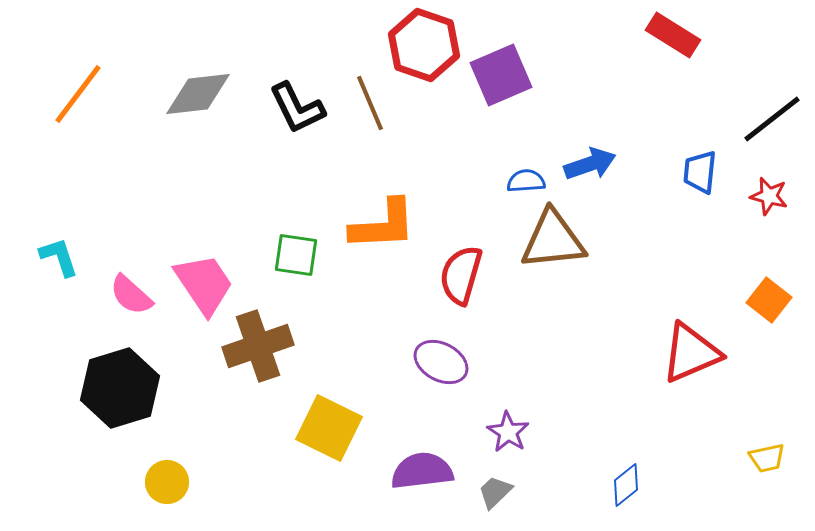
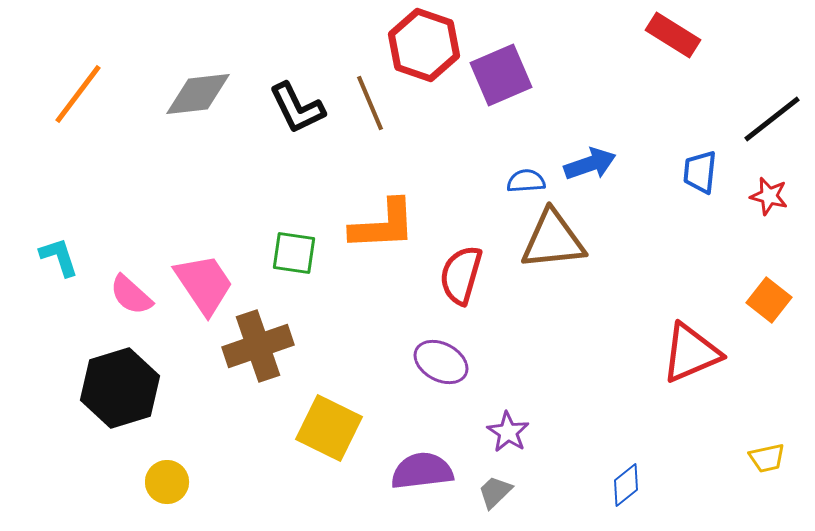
green square: moved 2 px left, 2 px up
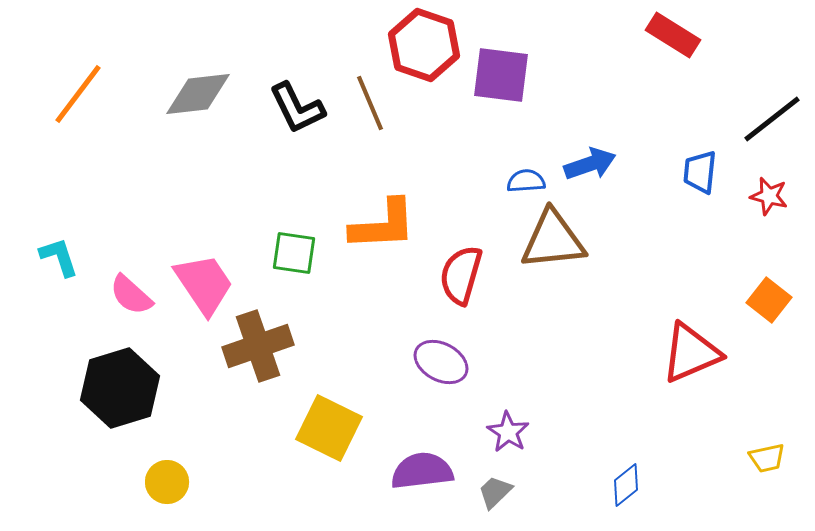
purple square: rotated 30 degrees clockwise
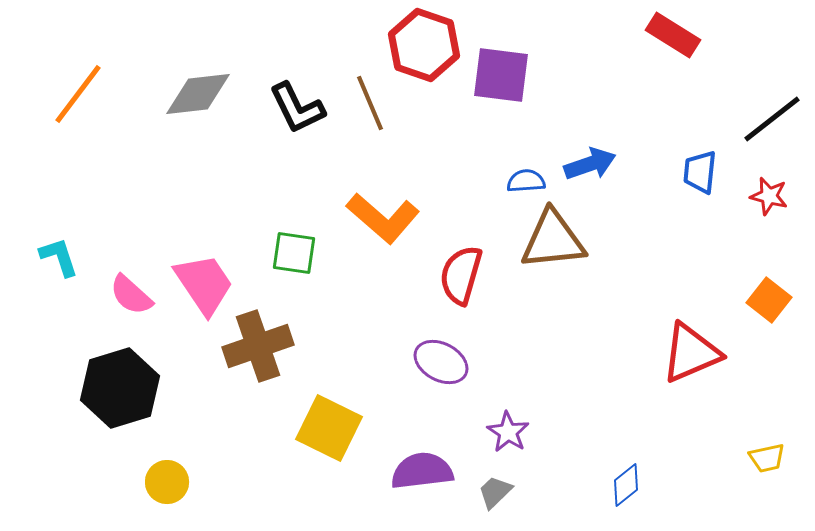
orange L-shape: moved 7 px up; rotated 44 degrees clockwise
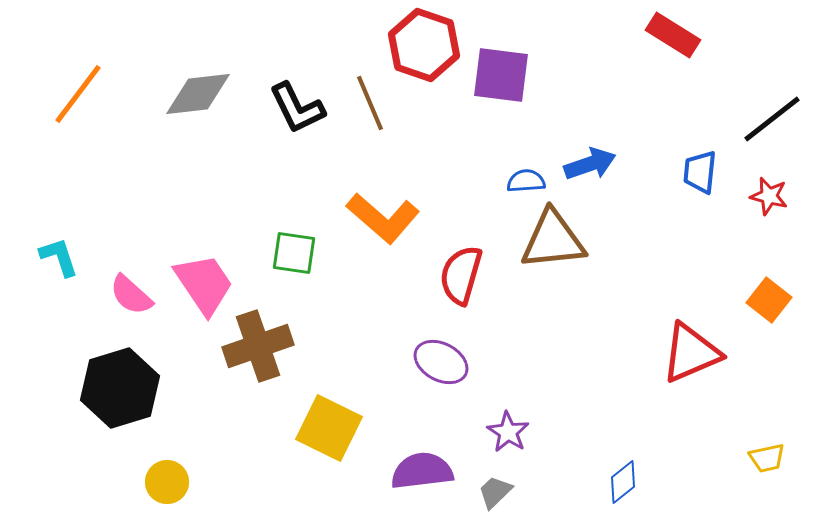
blue diamond: moved 3 px left, 3 px up
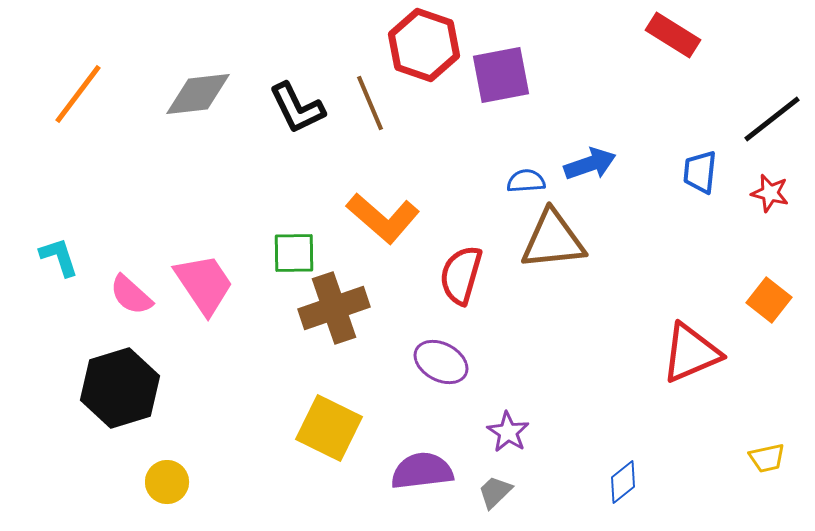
purple square: rotated 18 degrees counterclockwise
red star: moved 1 px right, 3 px up
green square: rotated 9 degrees counterclockwise
brown cross: moved 76 px right, 38 px up
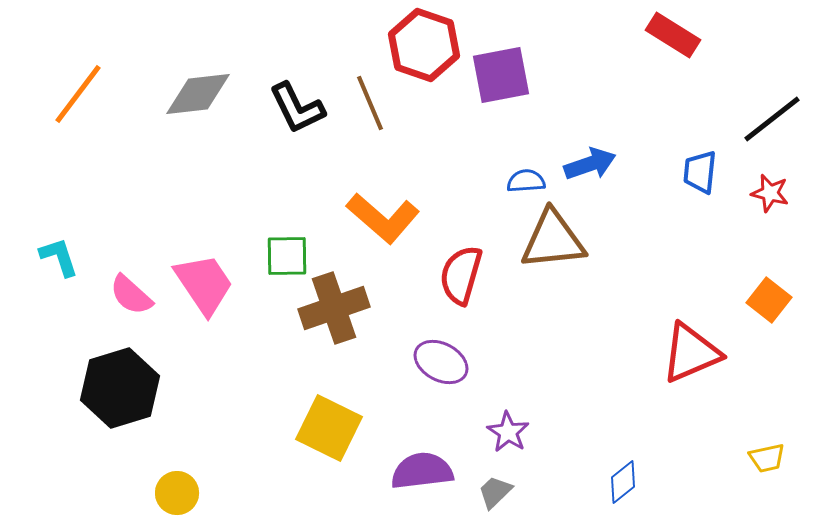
green square: moved 7 px left, 3 px down
yellow circle: moved 10 px right, 11 px down
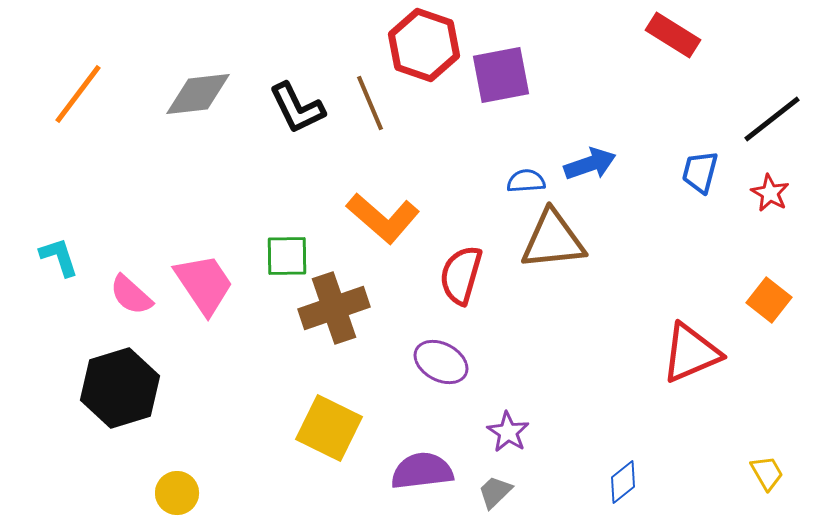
blue trapezoid: rotated 9 degrees clockwise
red star: rotated 15 degrees clockwise
yellow trapezoid: moved 15 px down; rotated 108 degrees counterclockwise
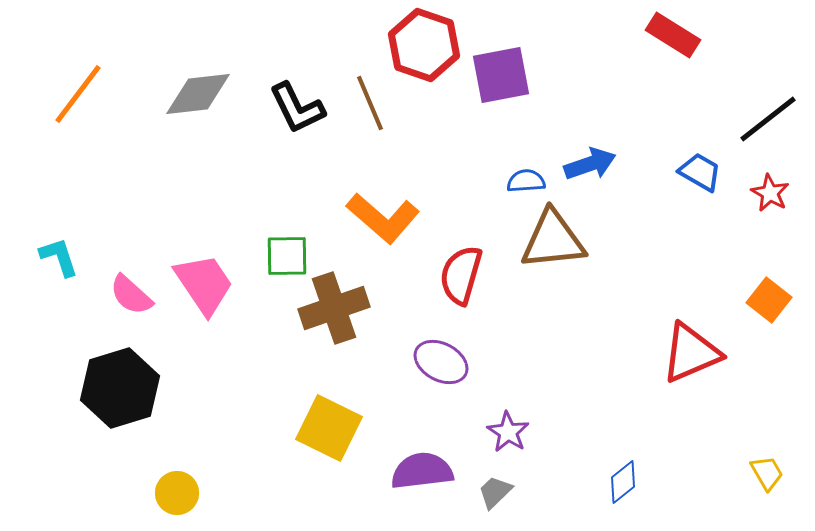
black line: moved 4 px left
blue trapezoid: rotated 105 degrees clockwise
